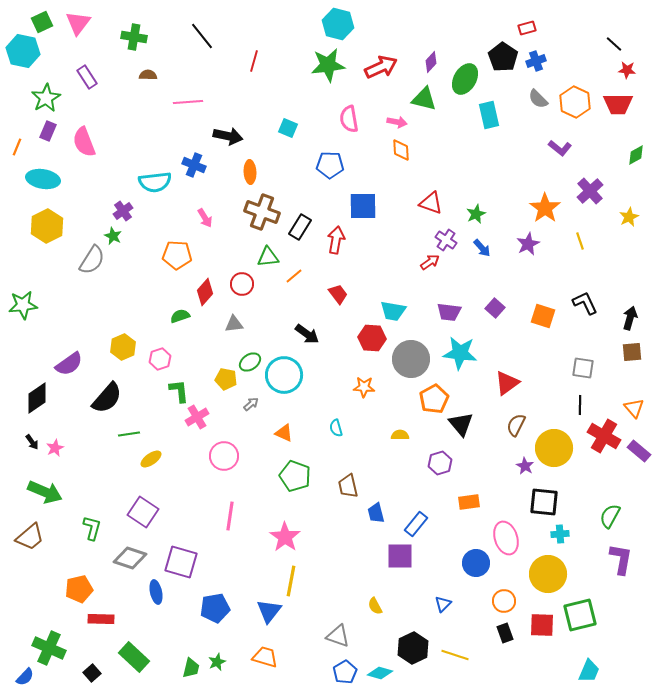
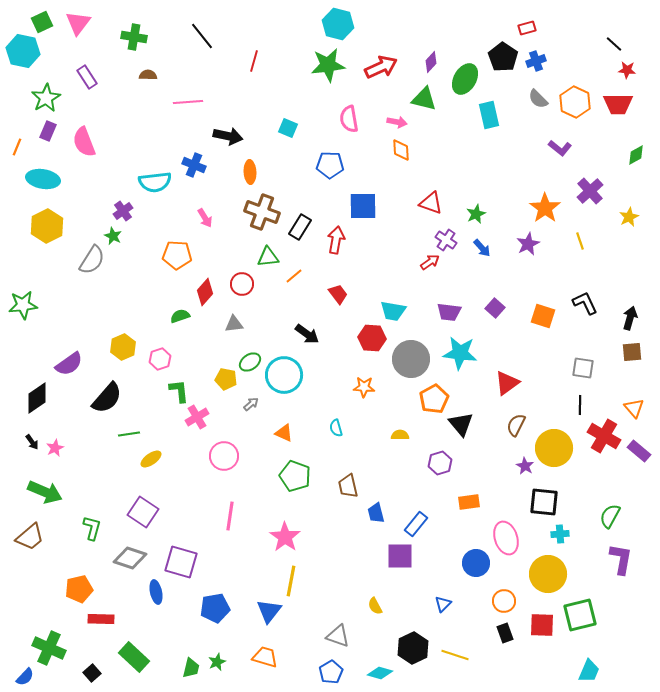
blue pentagon at (345, 672): moved 14 px left
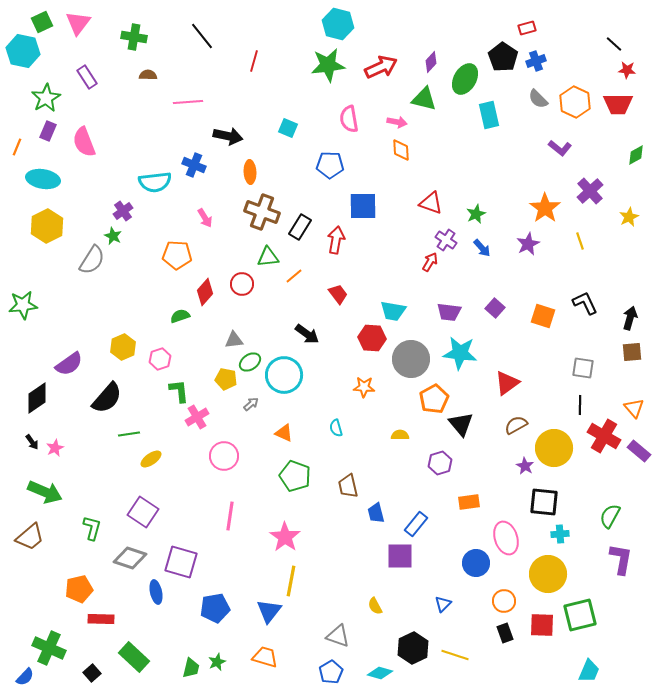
red arrow at (430, 262): rotated 24 degrees counterclockwise
gray triangle at (234, 324): moved 16 px down
brown semicircle at (516, 425): rotated 35 degrees clockwise
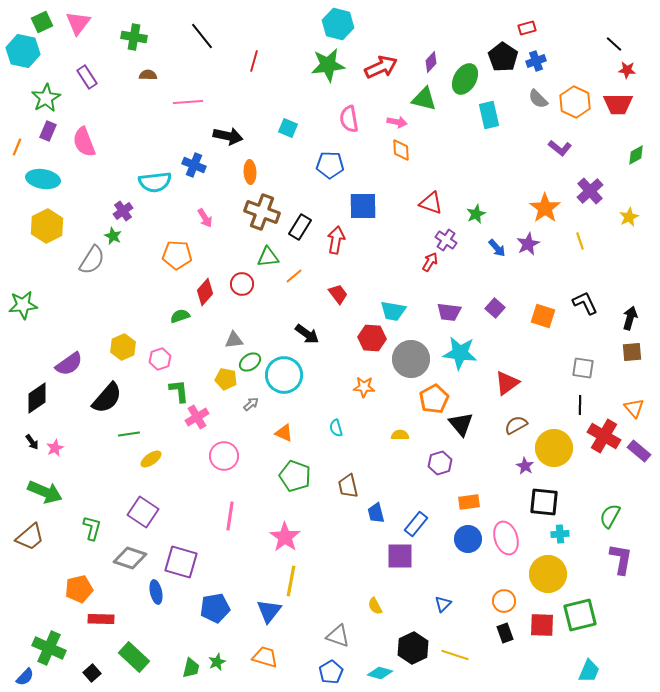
blue arrow at (482, 248): moved 15 px right
blue circle at (476, 563): moved 8 px left, 24 px up
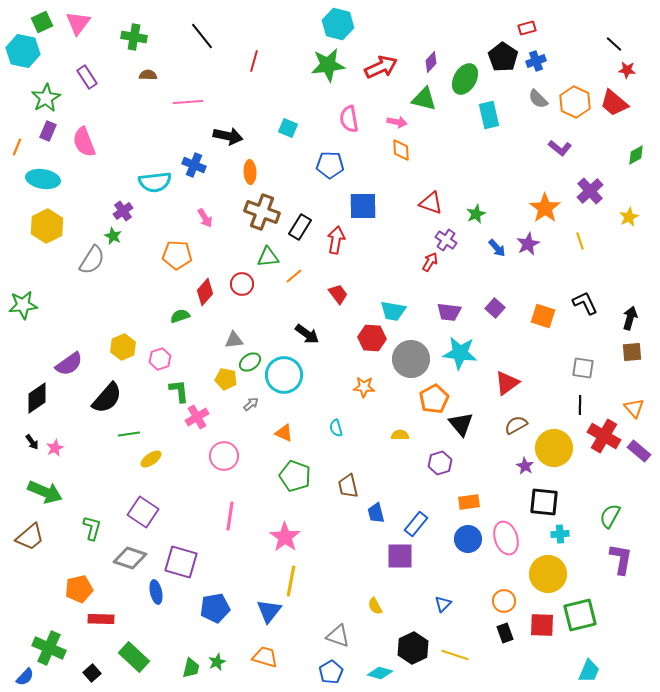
red trapezoid at (618, 104): moved 4 px left, 1 px up; rotated 40 degrees clockwise
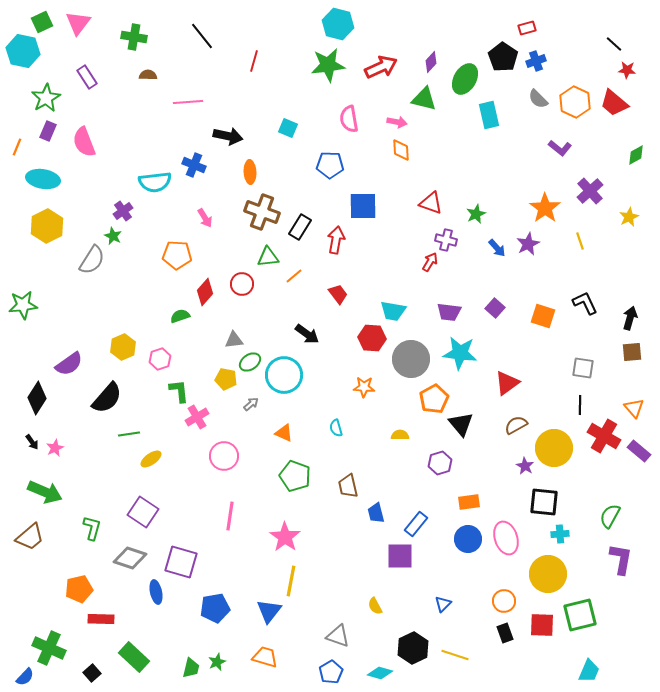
purple cross at (446, 240): rotated 20 degrees counterclockwise
black diamond at (37, 398): rotated 24 degrees counterclockwise
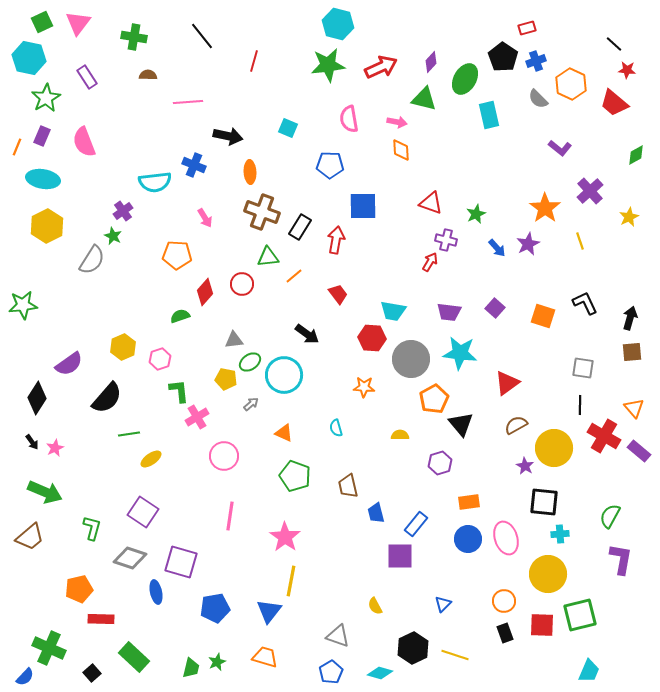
cyan hexagon at (23, 51): moved 6 px right, 7 px down
orange hexagon at (575, 102): moved 4 px left, 18 px up
purple rectangle at (48, 131): moved 6 px left, 5 px down
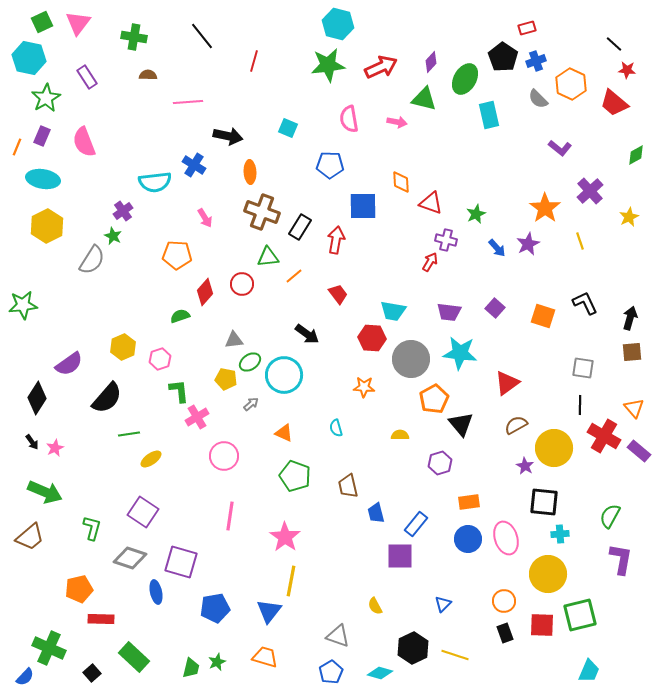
orange diamond at (401, 150): moved 32 px down
blue cross at (194, 165): rotated 10 degrees clockwise
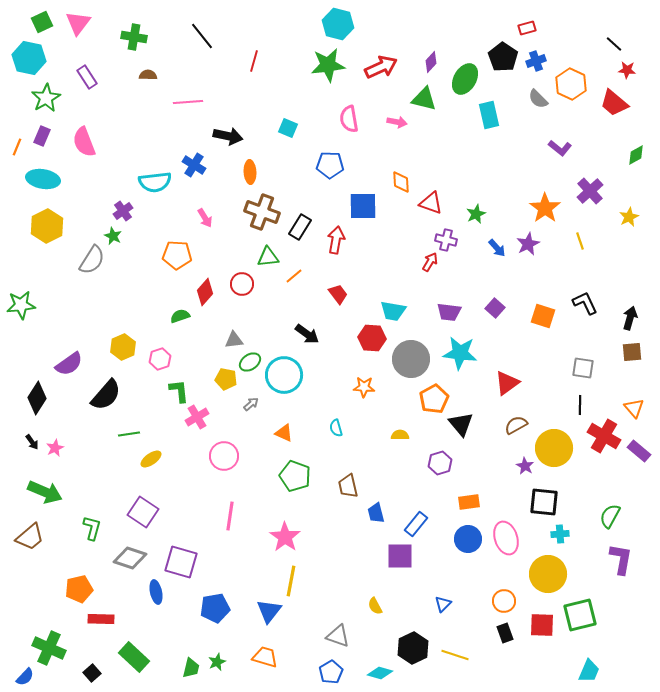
green star at (23, 305): moved 2 px left
black semicircle at (107, 398): moved 1 px left, 3 px up
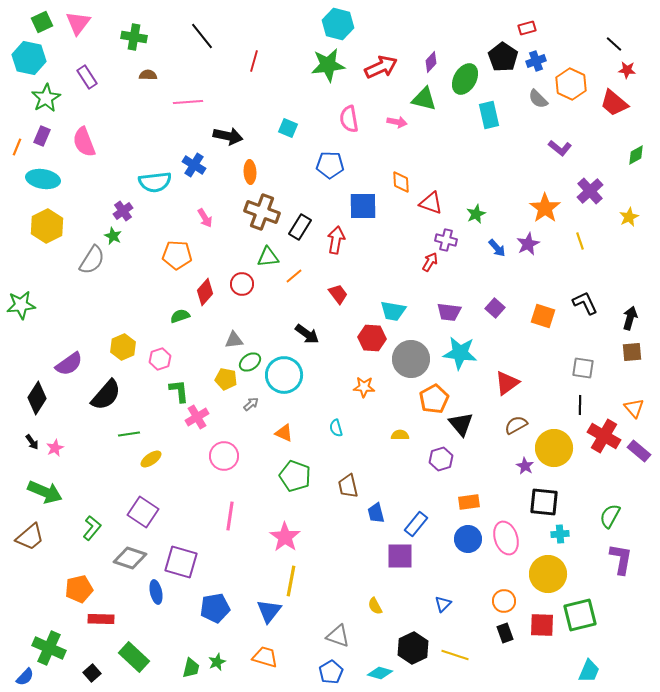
purple hexagon at (440, 463): moved 1 px right, 4 px up
green L-shape at (92, 528): rotated 25 degrees clockwise
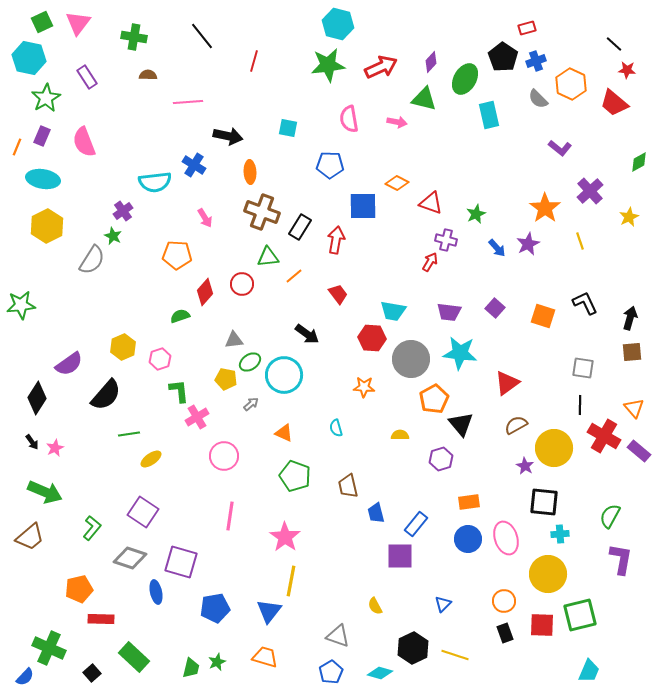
cyan square at (288, 128): rotated 12 degrees counterclockwise
green diamond at (636, 155): moved 3 px right, 7 px down
orange diamond at (401, 182): moved 4 px left, 1 px down; rotated 60 degrees counterclockwise
